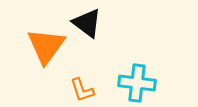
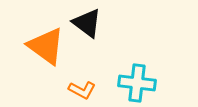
orange triangle: rotated 30 degrees counterclockwise
orange L-shape: rotated 44 degrees counterclockwise
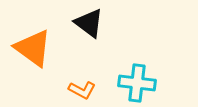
black triangle: moved 2 px right
orange triangle: moved 13 px left, 2 px down
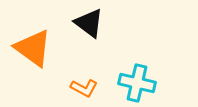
cyan cross: rotated 6 degrees clockwise
orange L-shape: moved 2 px right, 2 px up
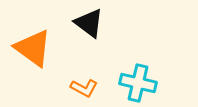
cyan cross: moved 1 px right
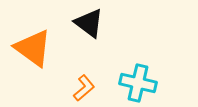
orange L-shape: rotated 68 degrees counterclockwise
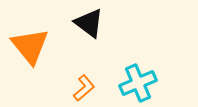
orange triangle: moved 3 px left, 2 px up; rotated 15 degrees clockwise
cyan cross: rotated 36 degrees counterclockwise
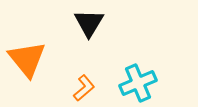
black triangle: rotated 24 degrees clockwise
orange triangle: moved 3 px left, 13 px down
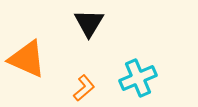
orange triangle: rotated 27 degrees counterclockwise
cyan cross: moved 5 px up
